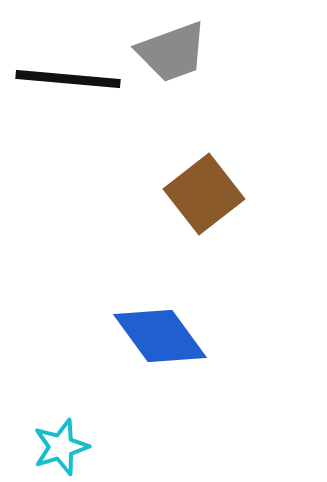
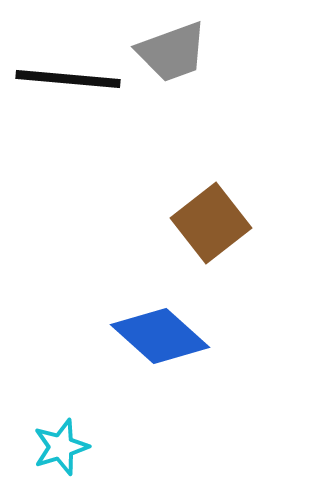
brown square: moved 7 px right, 29 px down
blue diamond: rotated 12 degrees counterclockwise
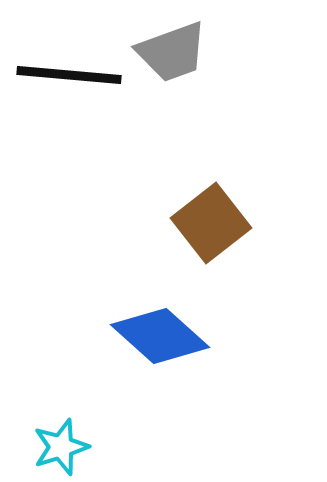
black line: moved 1 px right, 4 px up
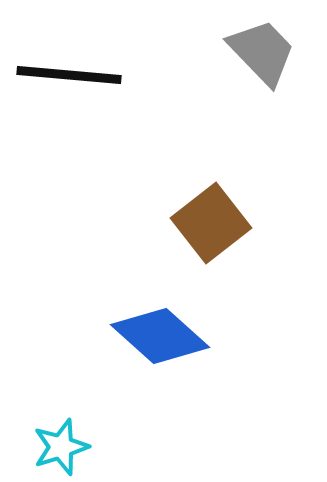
gray trapezoid: moved 90 px right; rotated 114 degrees counterclockwise
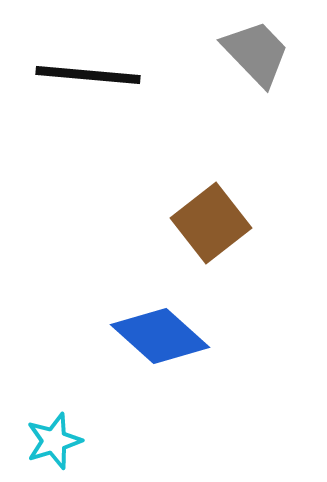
gray trapezoid: moved 6 px left, 1 px down
black line: moved 19 px right
cyan star: moved 7 px left, 6 px up
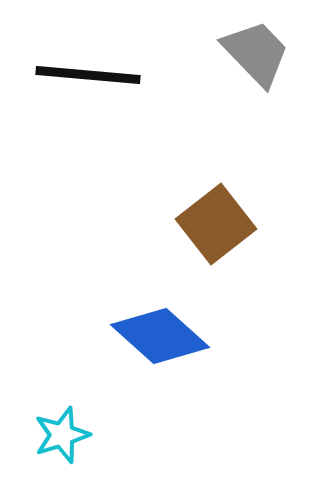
brown square: moved 5 px right, 1 px down
cyan star: moved 8 px right, 6 px up
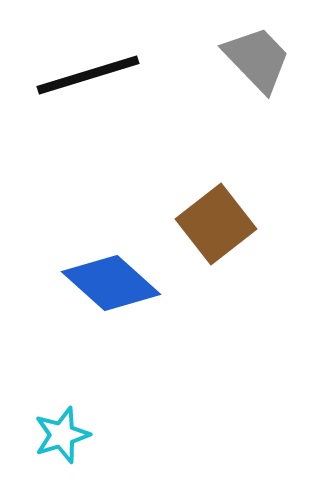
gray trapezoid: moved 1 px right, 6 px down
black line: rotated 22 degrees counterclockwise
blue diamond: moved 49 px left, 53 px up
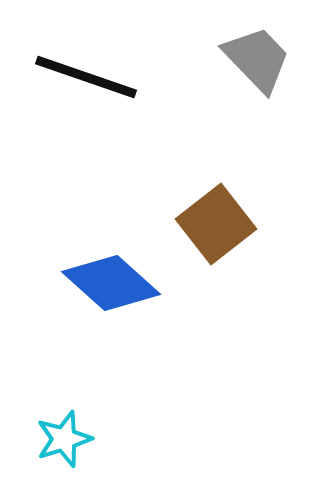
black line: moved 2 px left, 2 px down; rotated 36 degrees clockwise
cyan star: moved 2 px right, 4 px down
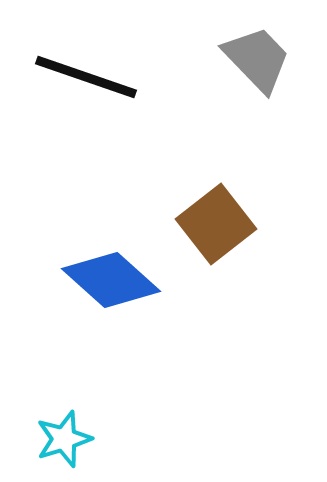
blue diamond: moved 3 px up
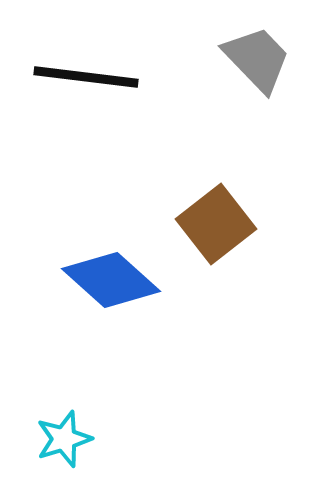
black line: rotated 12 degrees counterclockwise
